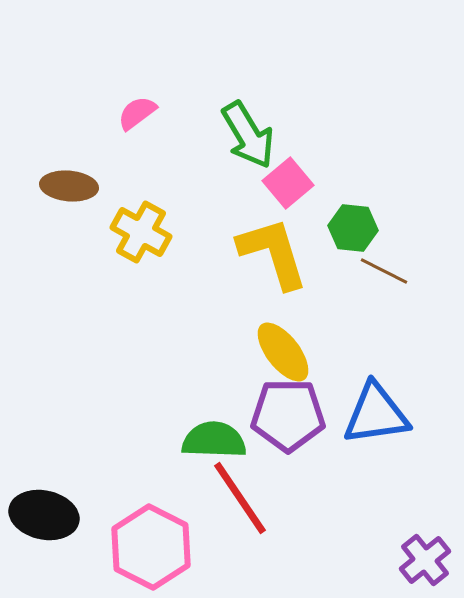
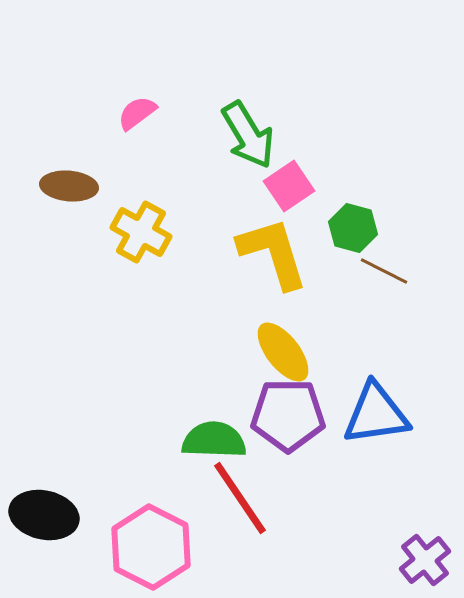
pink square: moved 1 px right, 3 px down; rotated 6 degrees clockwise
green hexagon: rotated 9 degrees clockwise
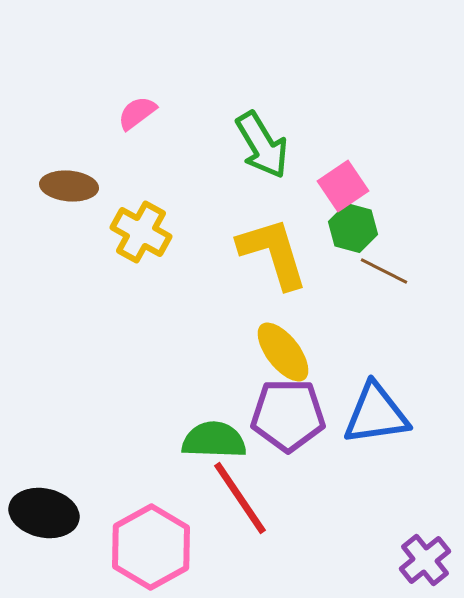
green arrow: moved 14 px right, 10 px down
pink square: moved 54 px right
black ellipse: moved 2 px up
pink hexagon: rotated 4 degrees clockwise
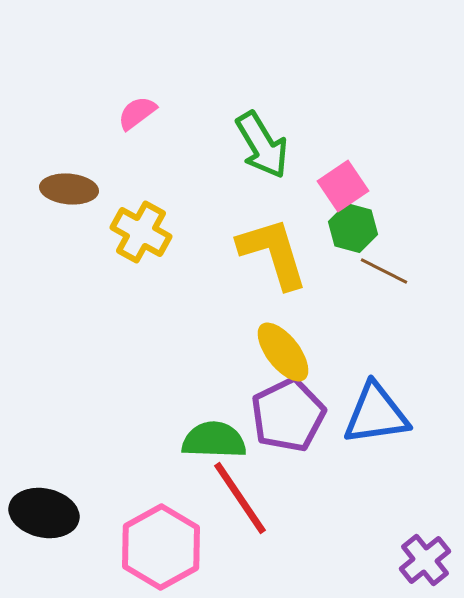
brown ellipse: moved 3 px down
purple pentagon: rotated 26 degrees counterclockwise
pink hexagon: moved 10 px right
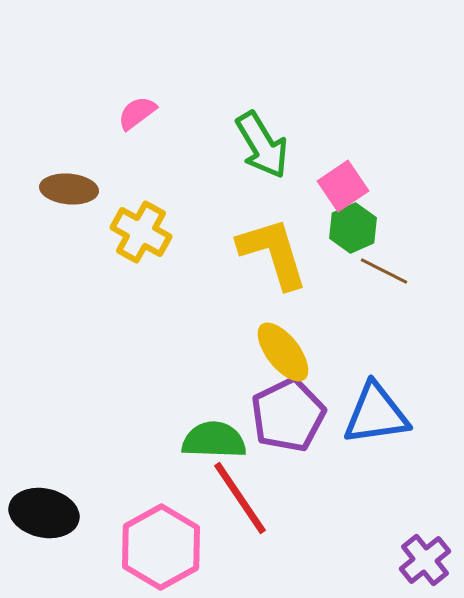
green hexagon: rotated 21 degrees clockwise
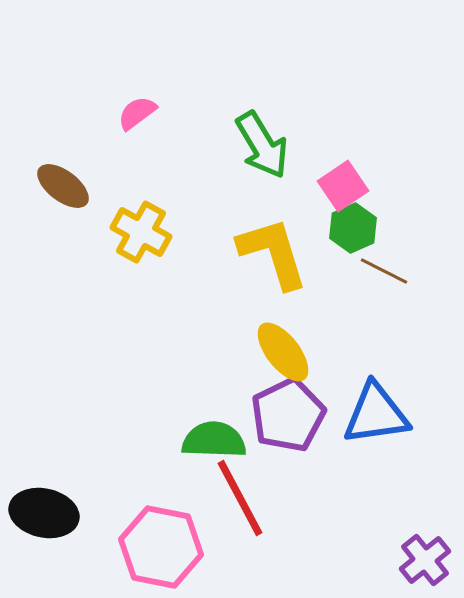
brown ellipse: moved 6 px left, 3 px up; rotated 32 degrees clockwise
red line: rotated 6 degrees clockwise
pink hexagon: rotated 20 degrees counterclockwise
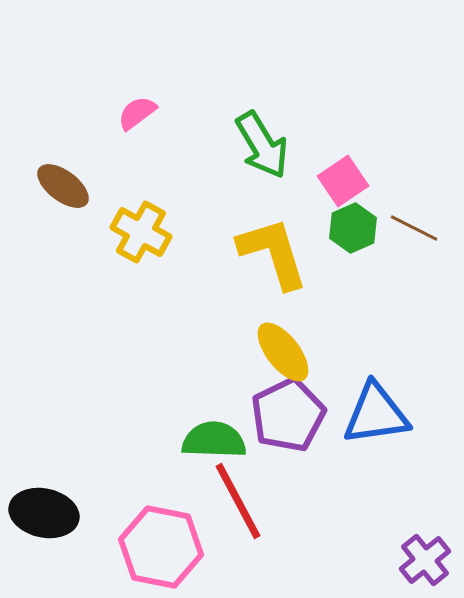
pink square: moved 5 px up
brown line: moved 30 px right, 43 px up
red line: moved 2 px left, 3 px down
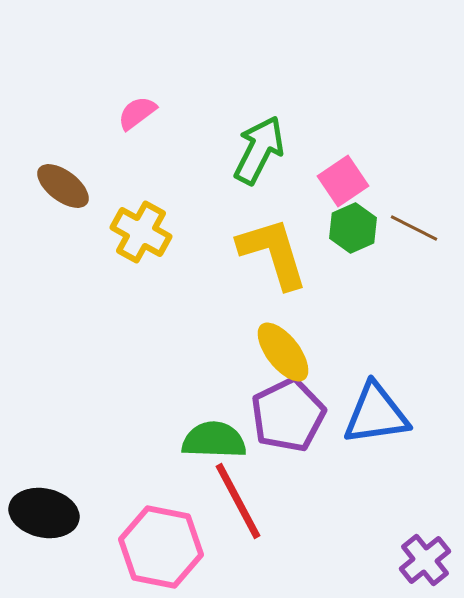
green arrow: moved 3 px left, 5 px down; rotated 122 degrees counterclockwise
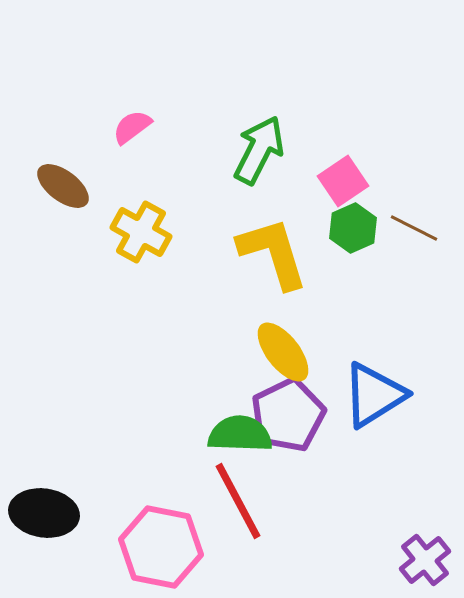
pink semicircle: moved 5 px left, 14 px down
blue triangle: moved 2 px left, 19 px up; rotated 24 degrees counterclockwise
green semicircle: moved 26 px right, 6 px up
black ellipse: rotated 4 degrees counterclockwise
